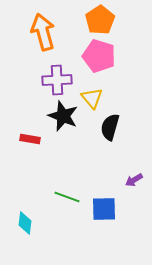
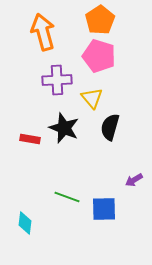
black star: moved 1 px right, 12 px down
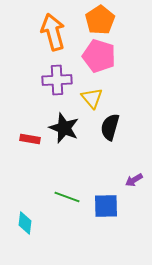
orange arrow: moved 10 px right
blue square: moved 2 px right, 3 px up
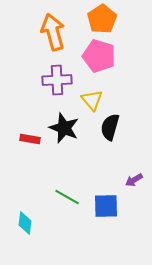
orange pentagon: moved 2 px right, 1 px up
yellow triangle: moved 2 px down
green line: rotated 10 degrees clockwise
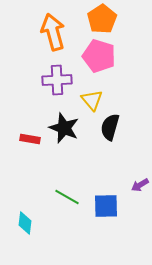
purple arrow: moved 6 px right, 5 px down
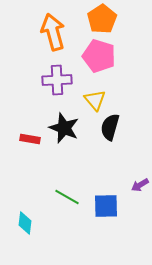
yellow triangle: moved 3 px right
